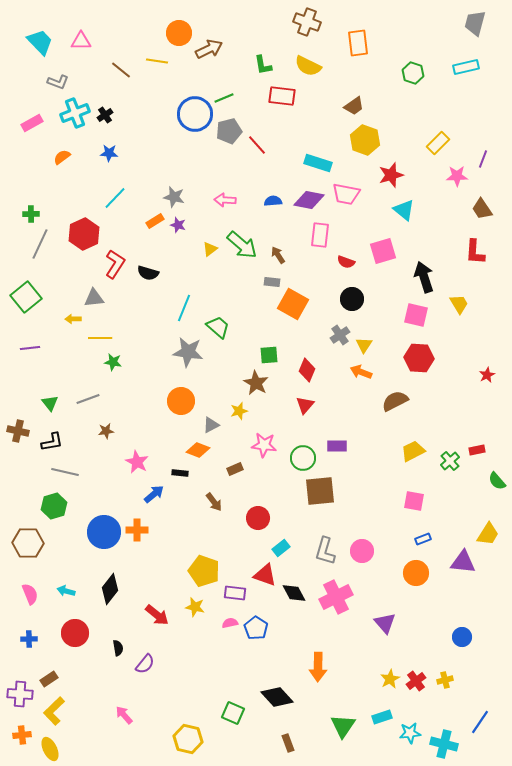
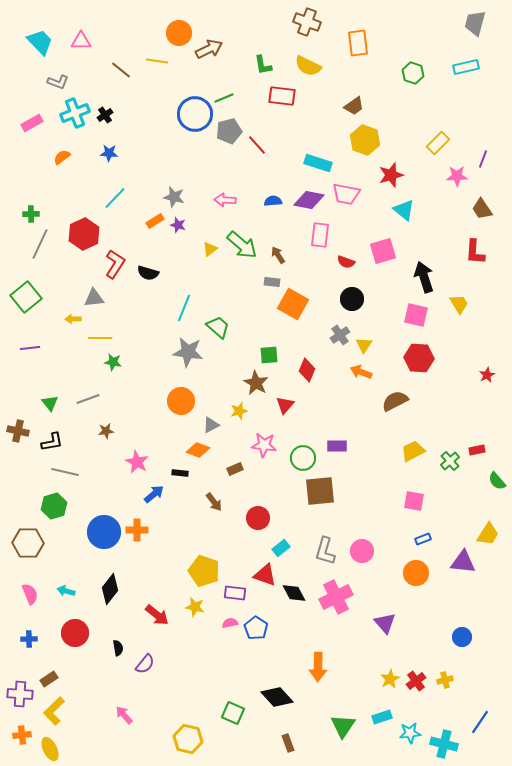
red triangle at (305, 405): moved 20 px left
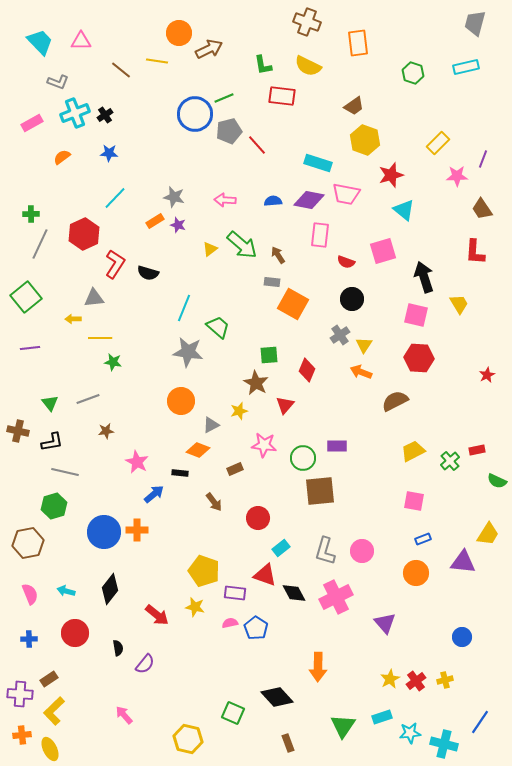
green semicircle at (497, 481): rotated 24 degrees counterclockwise
brown hexagon at (28, 543): rotated 12 degrees counterclockwise
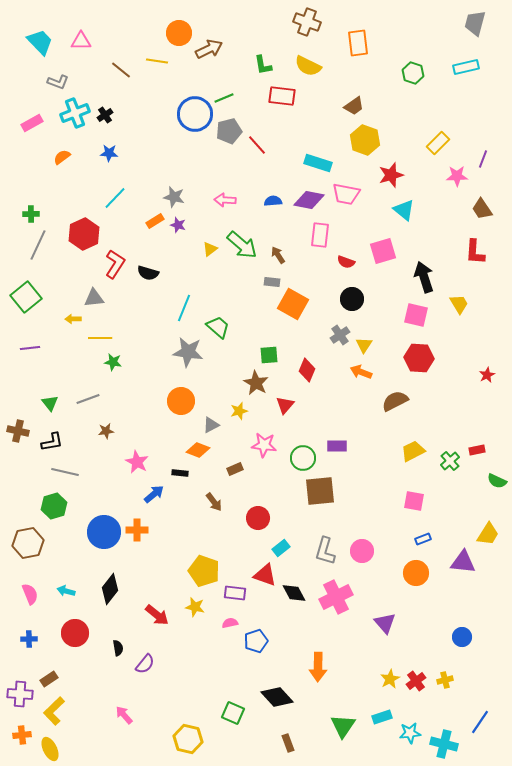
gray line at (40, 244): moved 2 px left, 1 px down
blue pentagon at (256, 628): moved 13 px down; rotated 20 degrees clockwise
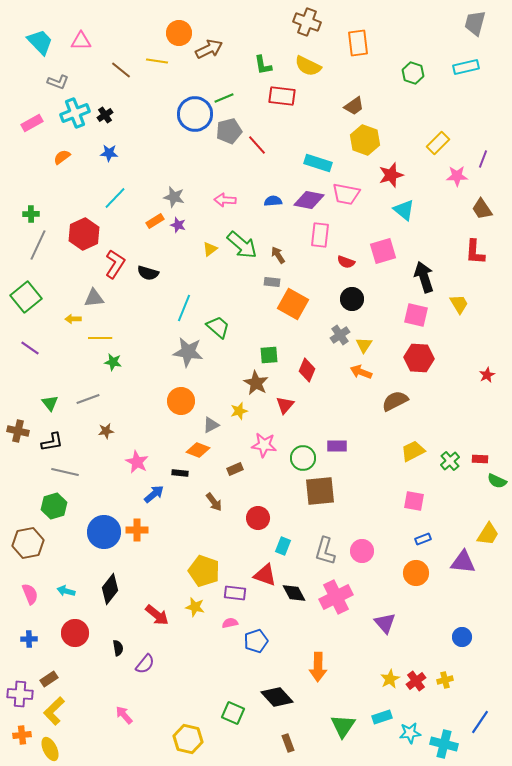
purple line at (30, 348): rotated 42 degrees clockwise
red rectangle at (477, 450): moved 3 px right, 9 px down; rotated 14 degrees clockwise
cyan rectangle at (281, 548): moved 2 px right, 2 px up; rotated 30 degrees counterclockwise
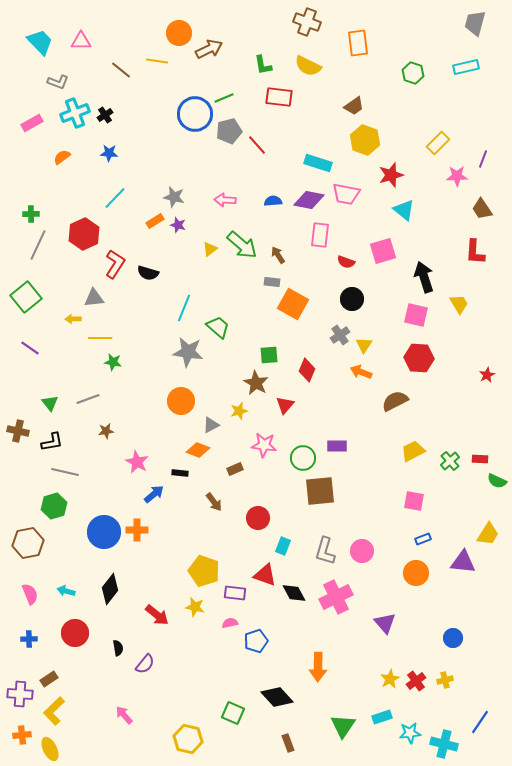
red rectangle at (282, 96): moved 3 px left, 1 px down
blue circle at (462, 637): moved 9 px left, 1 px down
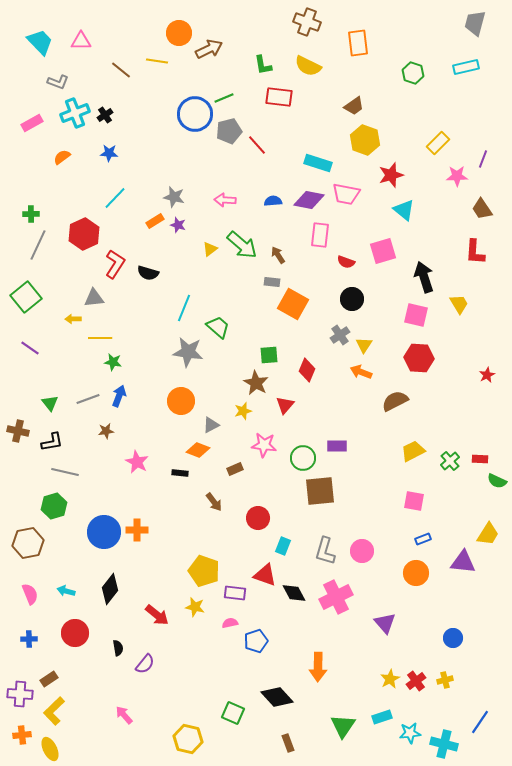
yellow star at (239, 411): moved 4 px right
blue arrow at (154, 494): moved 35 px left, 98 px up; rotated 30 degrees counterclockwise
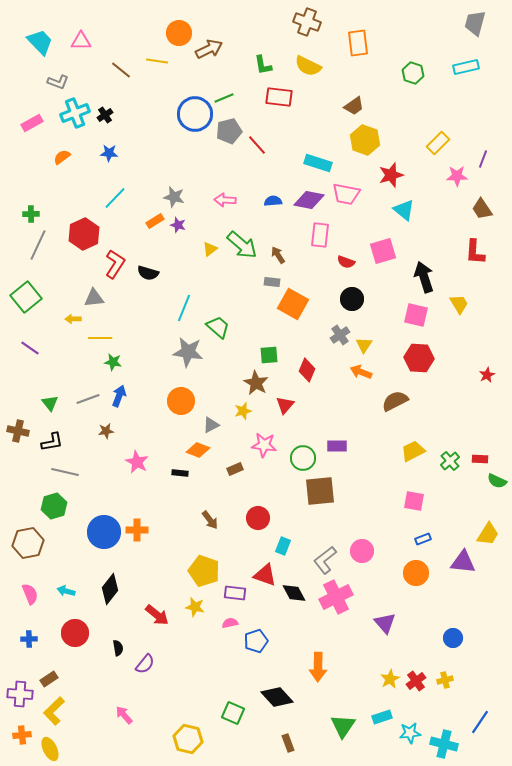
brown arrow at (214, 502): moved 4 px left, 18 px down
gray L-shape at (325, 551): moved 9 px down; rotated 36 degrees clockwise
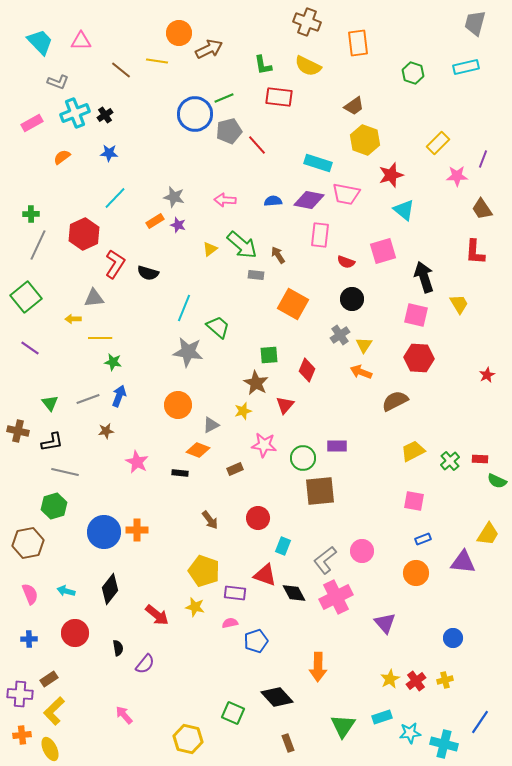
gray rectangle at (272, 282): moved 16 px left, 7 px up
orange circle at (181, 401): moved 3 px left, 4 px down
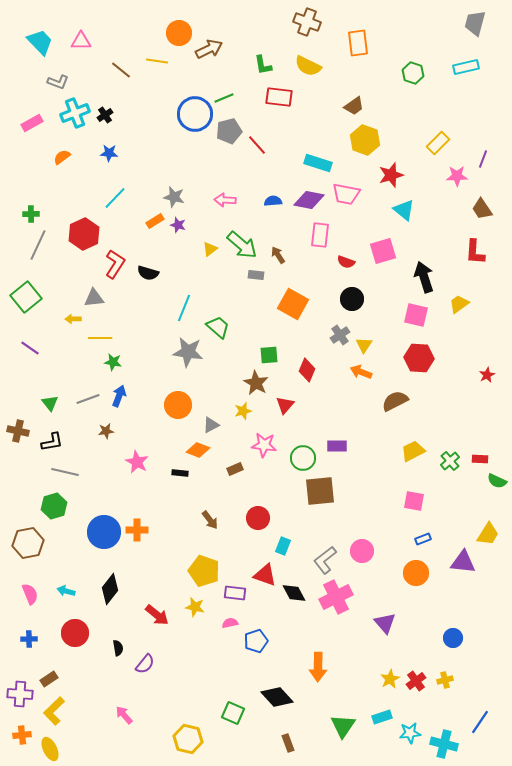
yellow trapezoid at (459, 304): rotated 95 degrees counterclockwise
